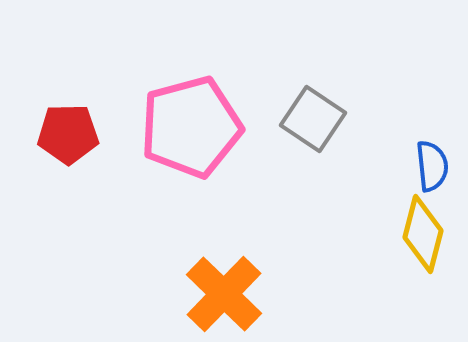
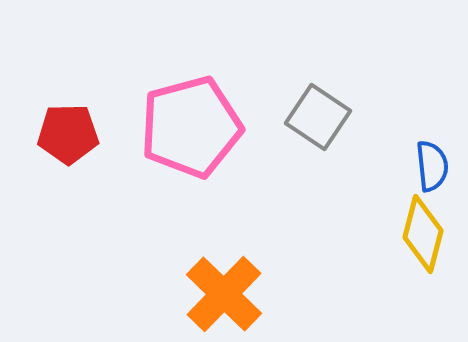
gray square: moved 5 px right, 2 px up
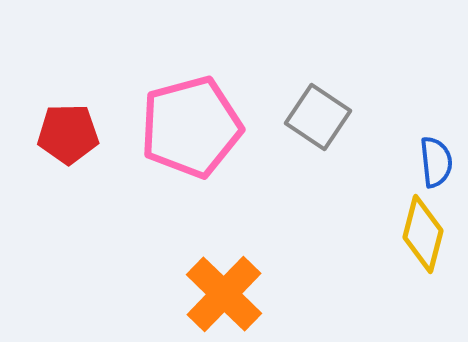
blue semicircle: moved 4 px right, 4 px up
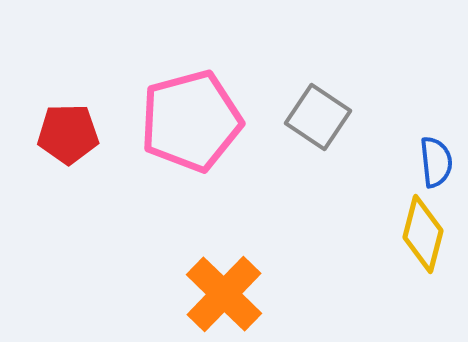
pink pentagon: moved 6 px up
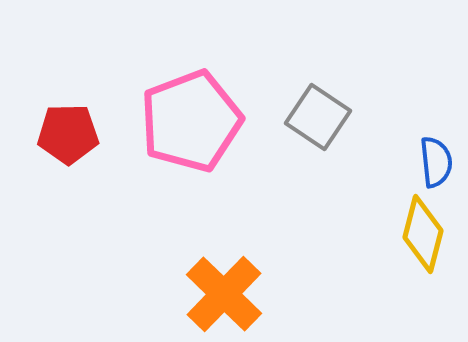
pink pentagon: rotated 6 degrees counterclockwise
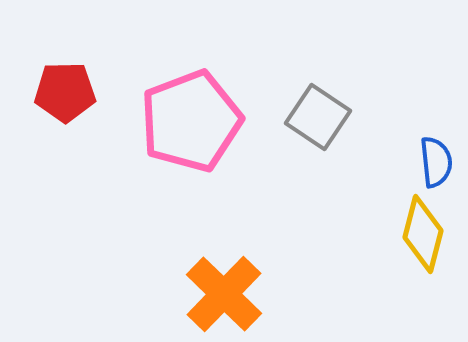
red pentagon: moved 3 px left, 42 px up
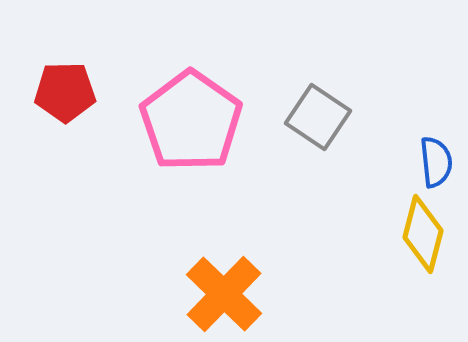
pink pentagon: rotated 16 degrees counterclockwise
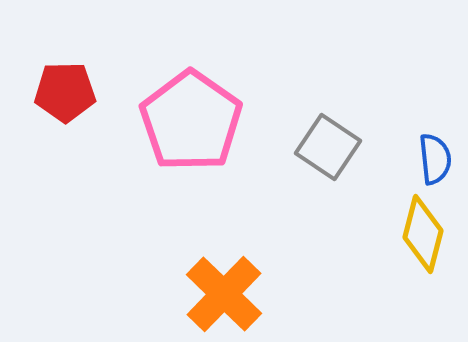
gray square: moved 10 px right, 30 px down
blue semicircle: moved 1 px left, 3 px up
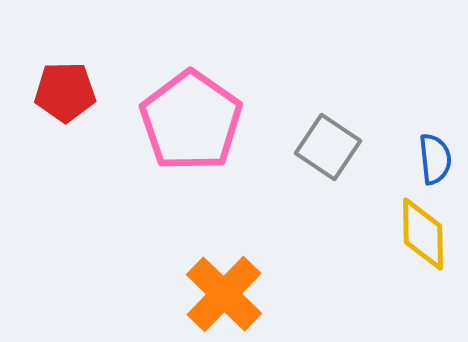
yellow diamond: rotated 16 degrees counterclockwise
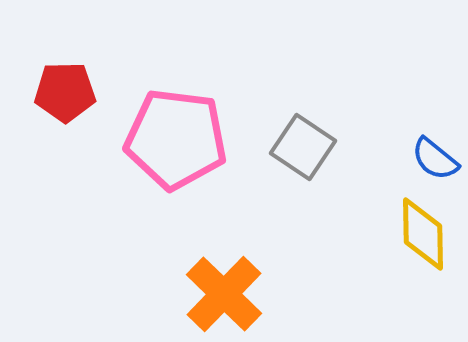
pink pentagon: moved 15 px left, 18 px down; rotated 28 degrees counterclockwise
gray square: moved 25 px left
blue semicircle: rotated 135 degrees clockwise
